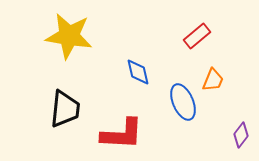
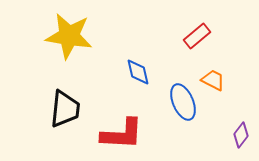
orange trapezoid: rotated 85 degrees counterclockwise
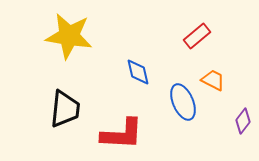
purple diamond: moved 2 px right, 14 px up
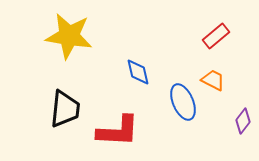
red rectangle: moved 19 px right
red L-shape: moved 4 px left, 3 px up
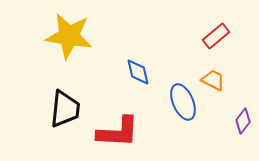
red L-shape: moved 1 px down
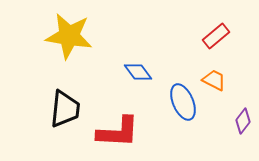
blue diamond: rotated 24 degrees counterclockwise
orange trapezoid: moved 1 px right
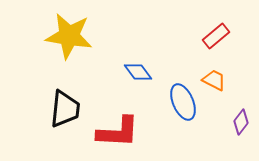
purple diamond: moved 2 px left, 1 px down
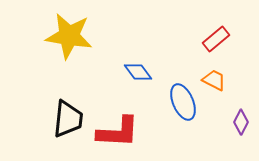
red rectangle: moved 3 px down
black trapezoid: moved 3 px right, 10 px down
purple diamond: rotated 10 degrees counterclockwise
